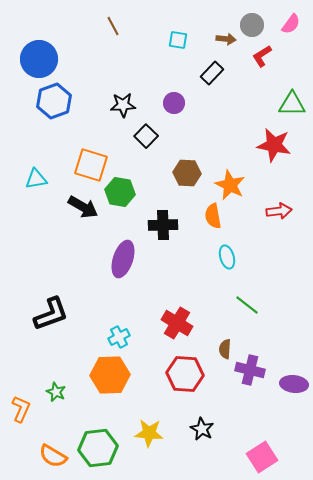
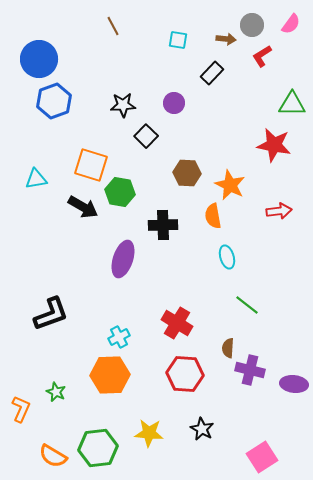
brown semicircle at (225, 349): moved 3 px right, 1 px up
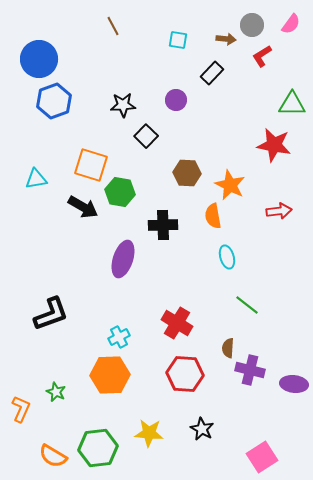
purple circle at (174, 103): moved 2 px right, 3 px up
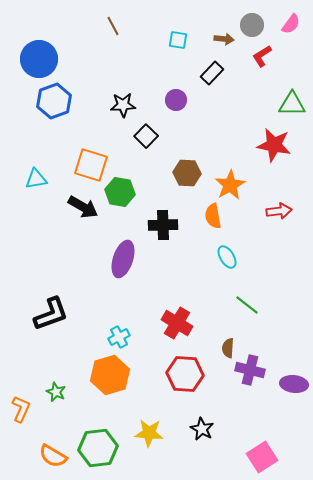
brown arrow at (226, 39): moved 2 px left
orange star at (230, 185): rotated 16 degrees clockwise
cyan ellipse at (227, 257): rotated 15 degrees counterclockwise
orange hexagon at (110, 375): rotated 15 degrees counterclockwise
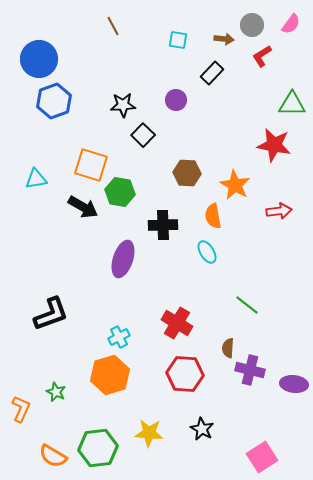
black square at (146, 136): moved 3 px left, 1 px up
orange star at (230, 185): moved 5 px right; rotated 12 degrees counterclockwise
cyan ellipse at (227, 257): moved 20 px left, 5 px up
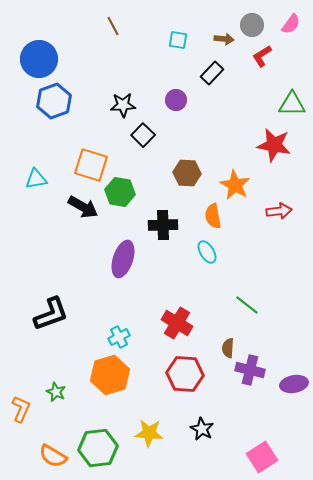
purple ellipse at (294, 384): rotated 16 degrees counterclockwise
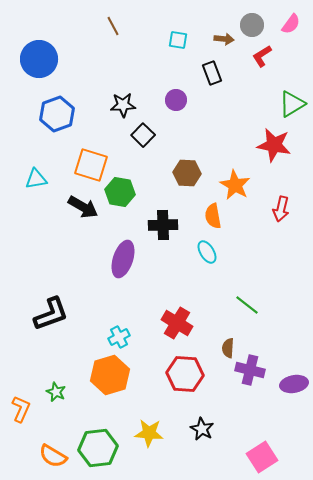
black rectangle at (212, 73): rotated 65 degrees counterclockwise
blue hexagon at (54, 101): moved 3 px right, 13 px down
green triangle at (292, 104): rotated 32 degrees counterclockwise
red arrow at (279, 211): moved 2 px right, 2 px up; rotated 110 degrees clockwise
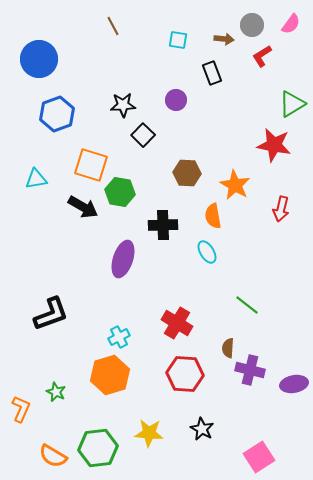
pink square at (262, 457): moved 3 px left
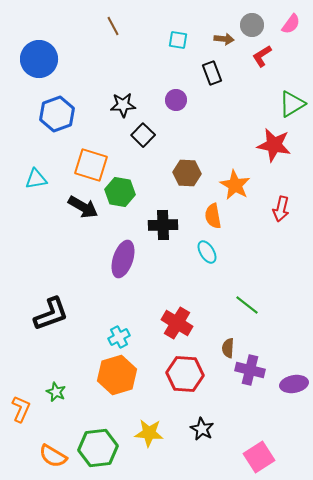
orange hexagon at (110, 375): moved 7 px right
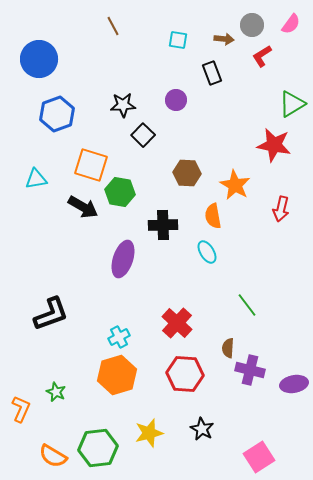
green line at (247, 305): rotated 15 degrees clockwise
red cross at (177, 323): rotated 12 degrees clockwise
yellow star at (149, 433): rotated 20 degrees counterclockwise
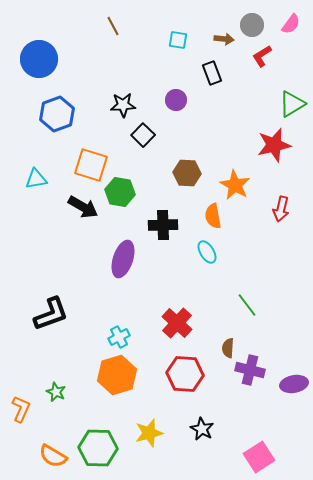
red star at (274, 145): rotated 24 degrees counterclockwise
green hexagon at (98, 448): rotated 9 degrees clockwise
